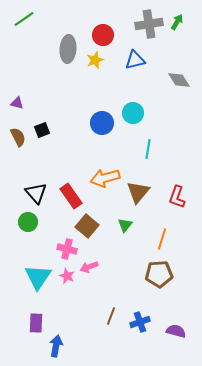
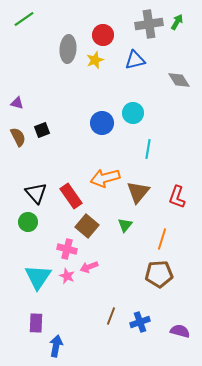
purple semicircle: moved 4 px right
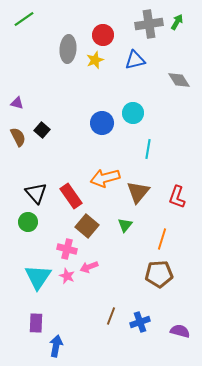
black square: rotated 28 degrees counterclockwise
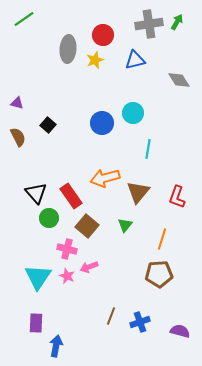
black square: moved 6 px right, 5 px up
green circle: moved 21 px right, 4 px up
